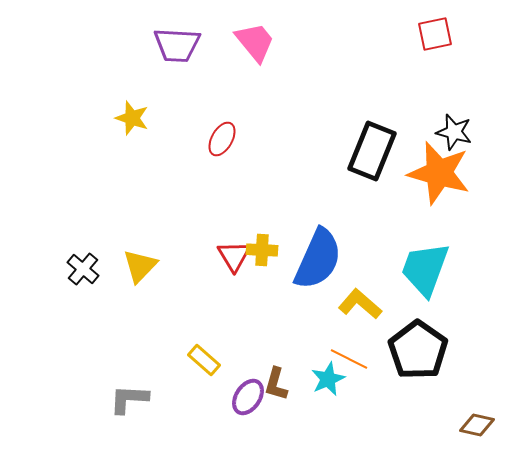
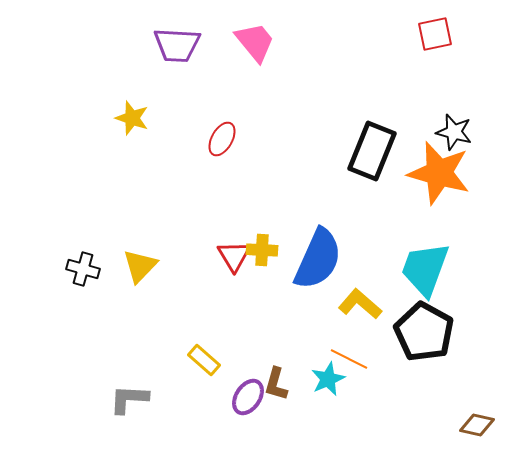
black cross: rotated 24 degrees counterclockwise
black pentagon: moved 6 px right, 18 px up; rotated 6 degrees counterclockwise
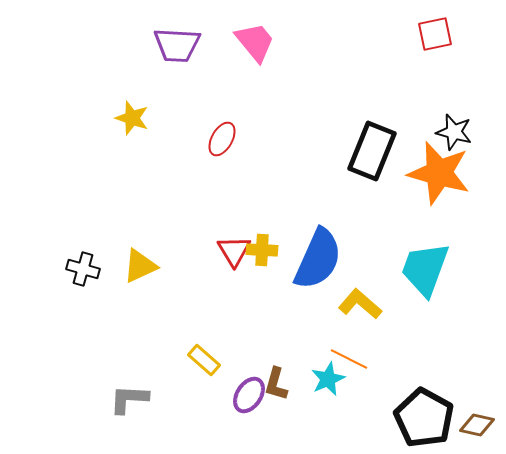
red triangle: moved 5 px up
yellow triangle: rotated 21 degrees clockwise
black pentagon: moved 86 px down
purple ellipse: moved 1 px right, 2 px up
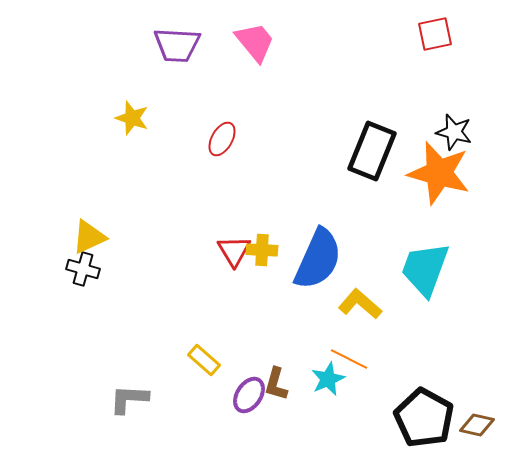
yellow triangle: moved 51 px left, 29 px up
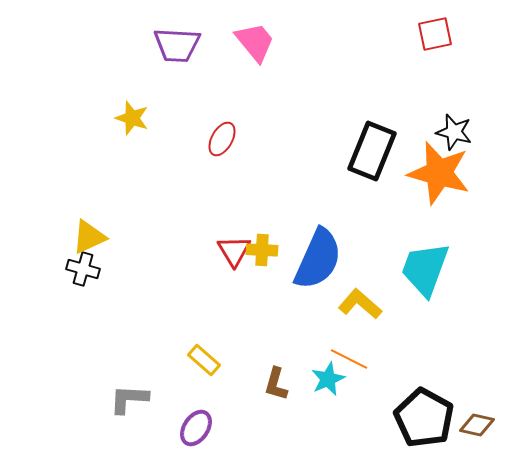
purple ellipse: moved 53 px left, 33 px down
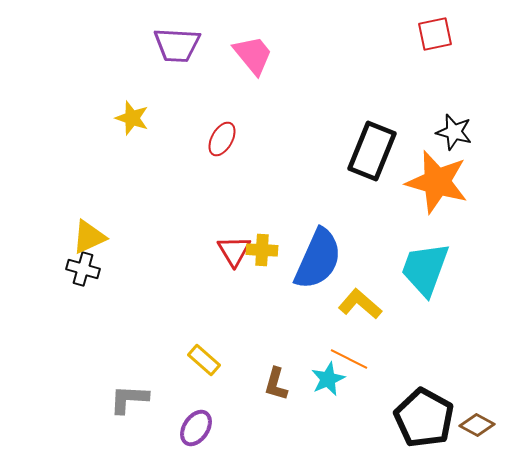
pink trapezoid: moved 2 px left, 13 px down
orange star: moved 2 px left, 9 px down
brown diamond: rotated 16 degrees clockwise
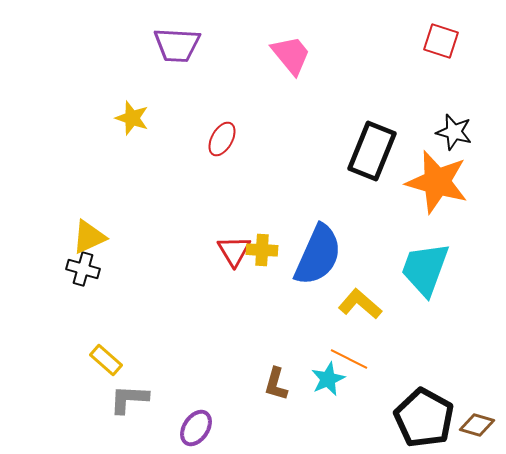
red square: moved 6 px right, 7 px down; rotated 30 degrees clockwise
pink trapezoid: moved 38 px right
blue semicircle: moved 4 px up
yellow rectangle: moved 98 px left
brown diamond: rotated 12 degrees counterclockwise
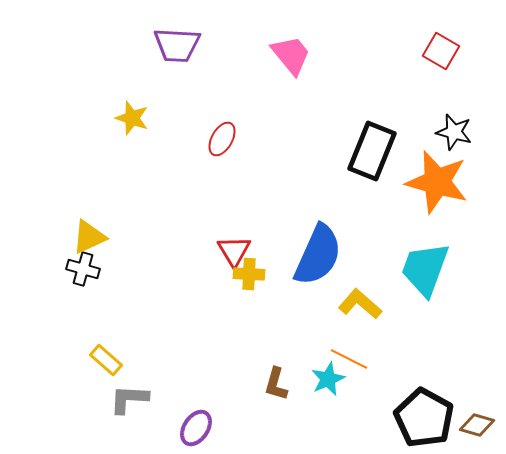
red square: moved 10 px down; rotated 12 degrees clockwise
yellow cross: moved 13 px left, 24 px down
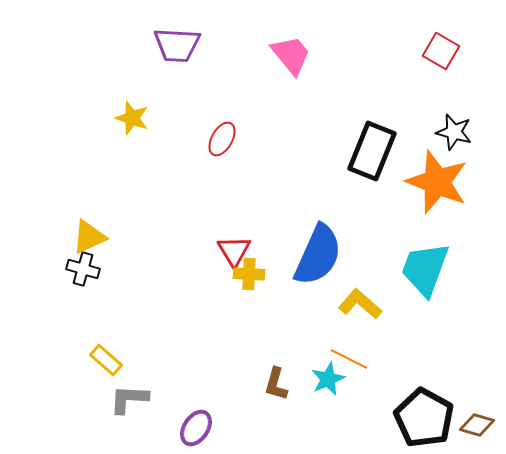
orange star: rotated 6 degrees clockwise
